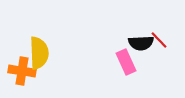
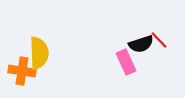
black semicircle: moved 1 px down; rotated 15 degrees counterclockwise
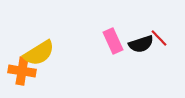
red line: moved 2 px up
yellow semicircle: rotated 60 degrees clockwise
pink rectangle: moved 13 px left, 21 px up
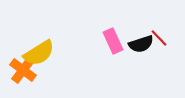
orange cross: moved 1 px right, 1 px up; rotated 28 degrees clockwise
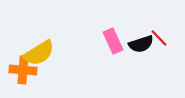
orange cross: rotated 32 degrees counterclockwise
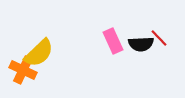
black semicircle: rotated 15 degrees clockwise
yellow semicircle: rotated 12 degrees counterclockwise
orange cross: rotated 20 degrees clockwise
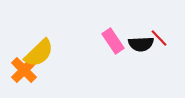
pink rectangle: rotated 10 degrees counterclockwise
orange cross: moved 1 px right; rotated 20 degrees clockwise
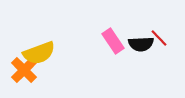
yellow semicircle: rotated 24 degrees clockwise
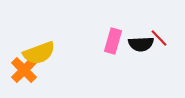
pink rectangle: rotated 50 degrees clockwise
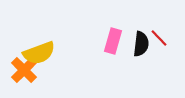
black semicircle: rotated 80 degrees counterclockwise
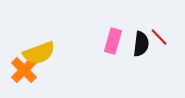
red line: moved 1 px up
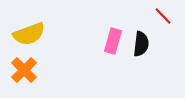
red line: moved 4 px right, 21 px up
yellow semicircle: moved 10 px left, 19 px up
